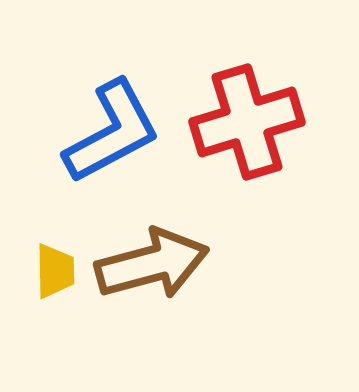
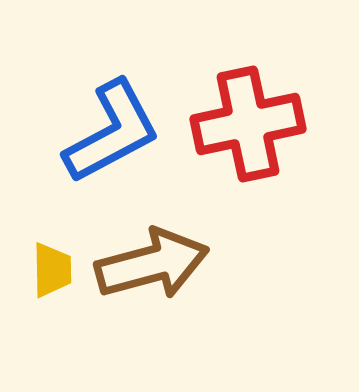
red cross: moved 1 px right, 2 px down; rotated 5 degrees clockwise
yellow trapezoid: moved 3 px left, 1 px up
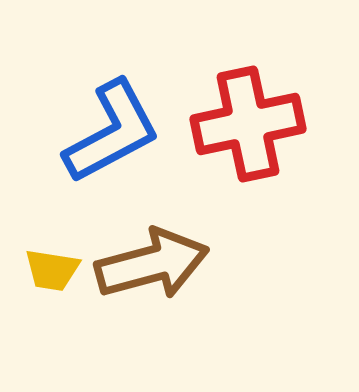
yellow trapezoid: rotated 100 degrees clockwise
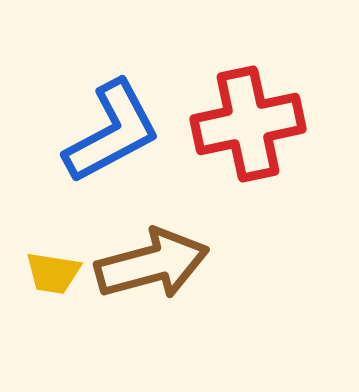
yellow trapezoid: moved 1 px right, 3 px down
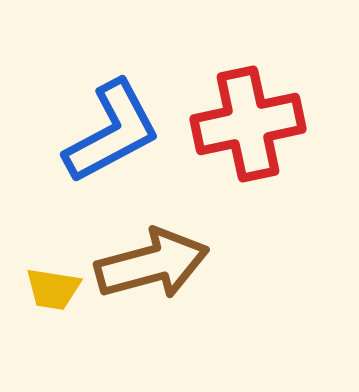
yellow trapezoid: moved 16 px down
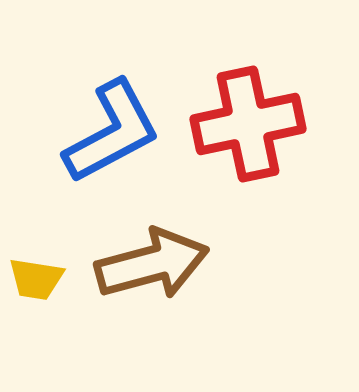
yellow trapezoid: moved 17 px left, 10 px up
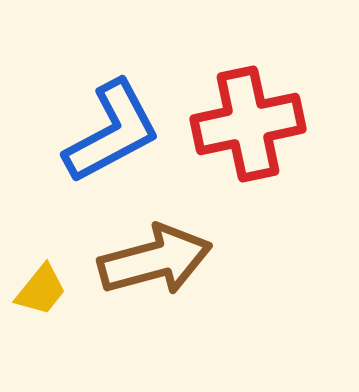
brown arrow: moved 3 px right, 4 px up
yellow trapezoid: moved 5 px right, 11 px down; rotated 60 degrees counterclockwise
